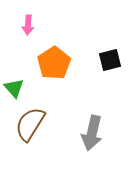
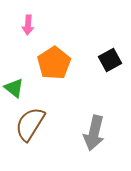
black square: rotated 15 degrees counterclockwise
green triangle: rotated 10 degrees counterclockwise
gray arrow: moved 2 px right
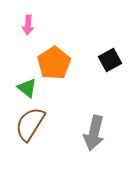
green triangle: moved 13 px right
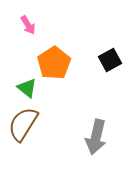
pink arrow: rotated 36 degrees counterclockwise
brown semicircle: moved 7 px left
gray arrow: moved 2 px right, 4 px down
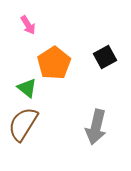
black square: moved 5 px left, 3 px up
gray arrow: moved 10 px up
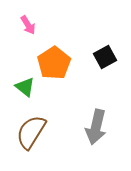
green triangle: moved 2 px left, 1 px up
brown semicircle: moved 8 px right, 8 px down
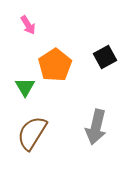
orange pentagon: moved 1 px right, 2 px down
green triangle: rotated 20 degrees clockwise
brown semicircle: moved 1 px right, 1 px down
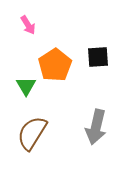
black square: moved 7 px left; rotated 25 degrees clockwise
green triangle: moved 1 px right, 1 px up
